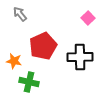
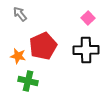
black cross: moved 6 px right, 7 px up
orange star: moved 4 px right, 5 px up
green cross: moved 1 px left, 1 px up
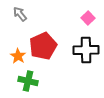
orange star: rotated 21 degrees clockwise
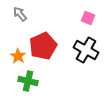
pink square: rotated 24 degrees counterclockwise
black cross: rotated 30 degrees clockwise
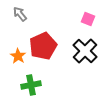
pink square: moved 1 px down
black cross: moved 1 px left, 1 px down; rotated 15 degrees clockwise
green cross: moved 3 px right, 4 px down; rotated 24 degrees counterclockwise
